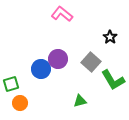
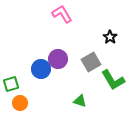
pink L-shape: rotated 20 degrees clockwise
gray square: rotated 18 degrees clockwise
green triangle: rotated 32 degrees clockwise
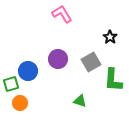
blue circle: moved 13 px left, 2 px down
green L-shape: rotated 35 degrees clockwise
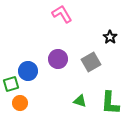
green L-shape: moved 3 px left, 23 px down
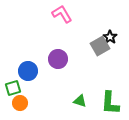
gray square: moved 9 px right, 16 px up
green square: moved 2 px right, 4 px down
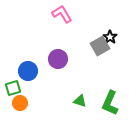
green L-shape: rotated 20 degrees clockwise
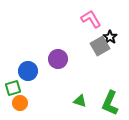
pink L-shape: moved 29 px right, 5 px down
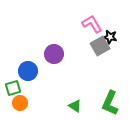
pink L-shape: moved 1 px right, 5 px down
black star: rotated 24 degrees counterclockwise
purple circle: moved 4 px left, 5 px up
green triangle: moved 5 px left, 5 px down; rotated 16 degrees clockwise
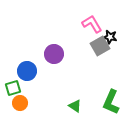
blue circle: moved 1 px left
green L-shape: moved 1 px right, 1 px up
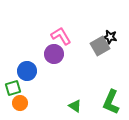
pink L-shape: moved 31 px left, 12 px down
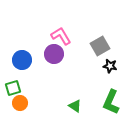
black star: moved 29 px down
blue circle: moved 5 px left, 11 px up
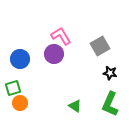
blue circle: moved 2 px left, 1 px up
black star: moved 7 px down
green L-shape: moved 1 px left, 2 px down
